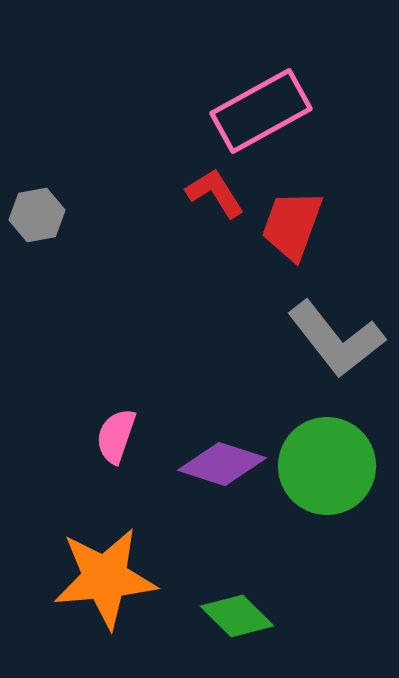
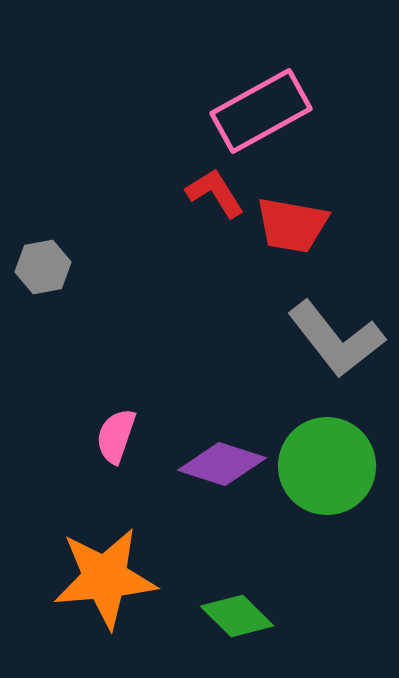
gray hexagon: moved 6 px right, 52 px down
red trapezoid: rotated 100 degrees counterclockwise
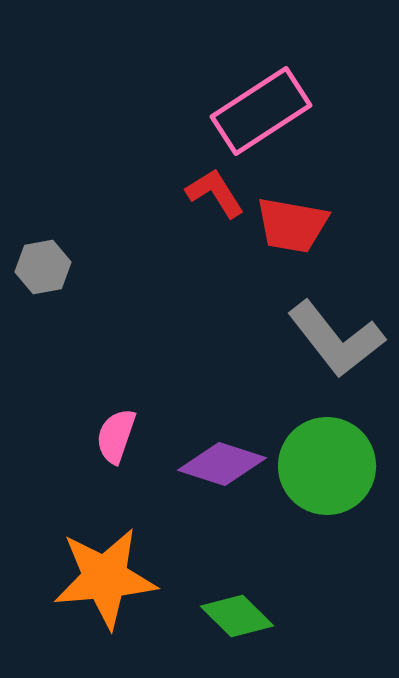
pink rectangle: rotated 4 degrees counterclockwise
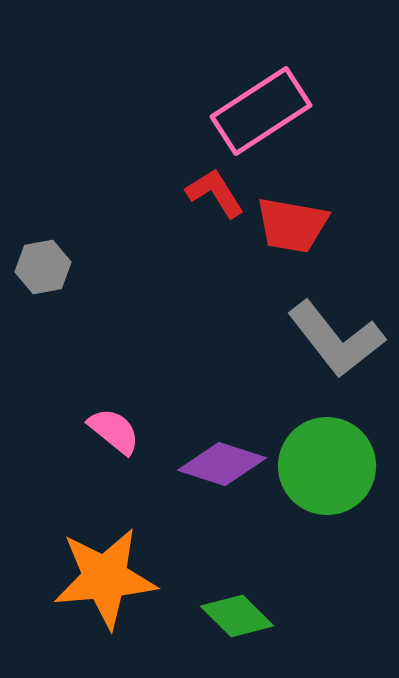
pink semicircle: moved 2 px left, 5 px up; rotated 110 degrees clockwise
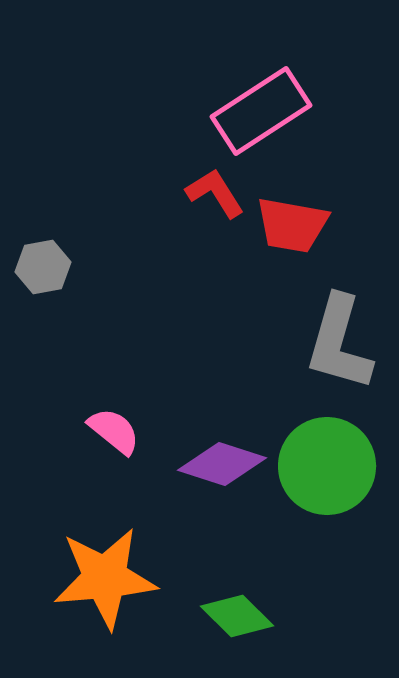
gray L-shape: moved 3 px right, 4 px down; rotated 54 degrees clockwise
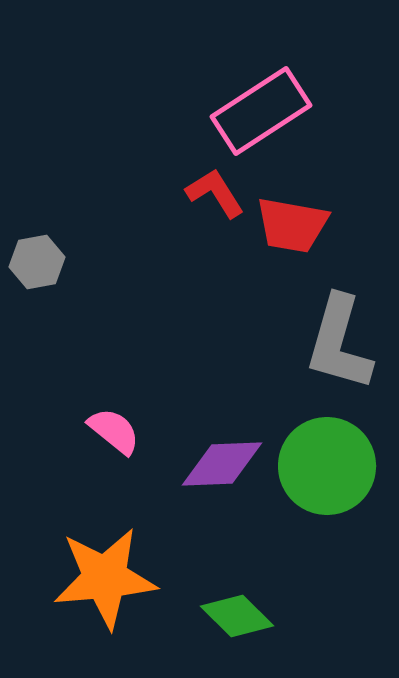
gray hexagon: moved 6 px left, 5 px up
purple diamond: rotated 20 degrees counterclockwise
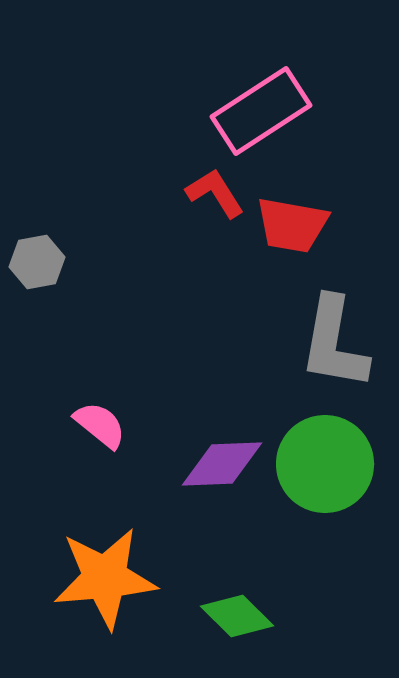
gray L-shape: moved 5 px left; rotated 6 degrees counterclockwise
pink semicircle: moved 14 px left, 6 px up
green circle: moved 2 px left, 2 px up
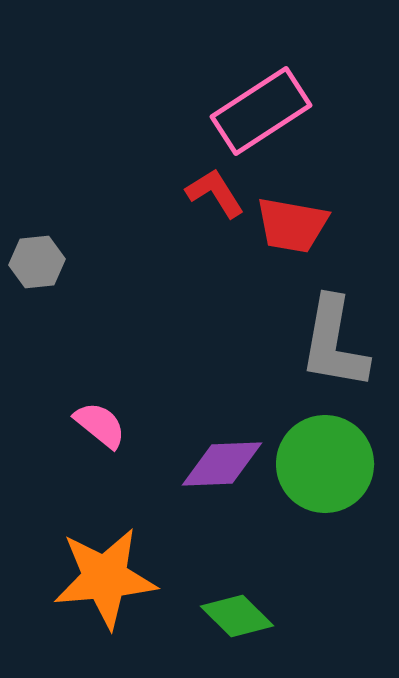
gray hexagon: rotated 4 degrees clockwise
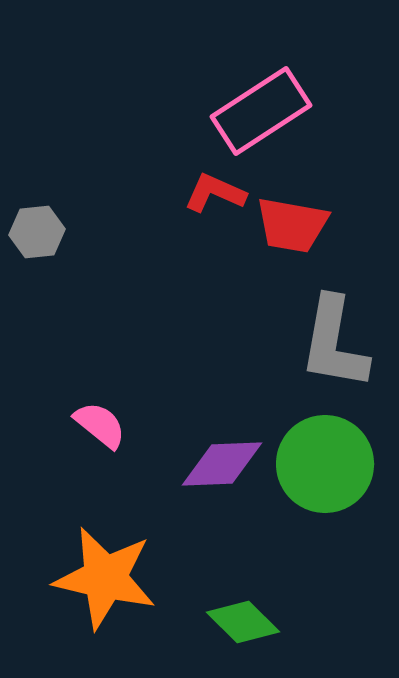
red L-shape: rotated 34 degrees counterclockwise
gray hexagon: moved 30 px up
orange star: rotated 18 degrees clockwise
green diamond: moved 6 px right, 6 px down
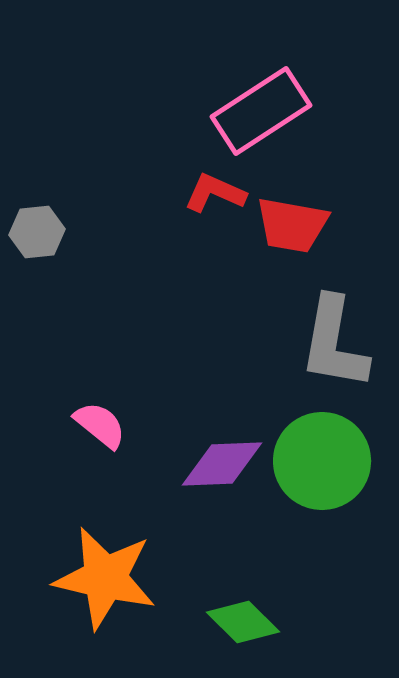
green circle: moved 3 px left, 3 px up
